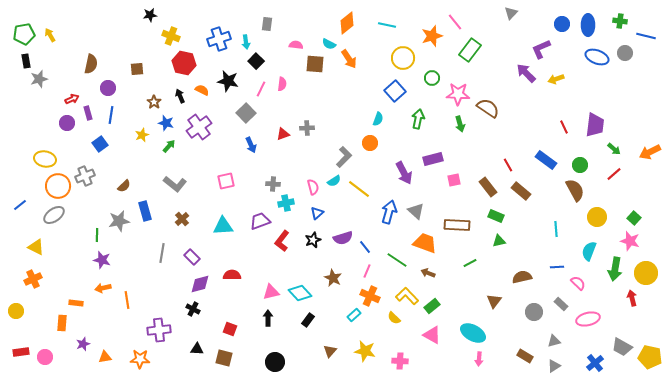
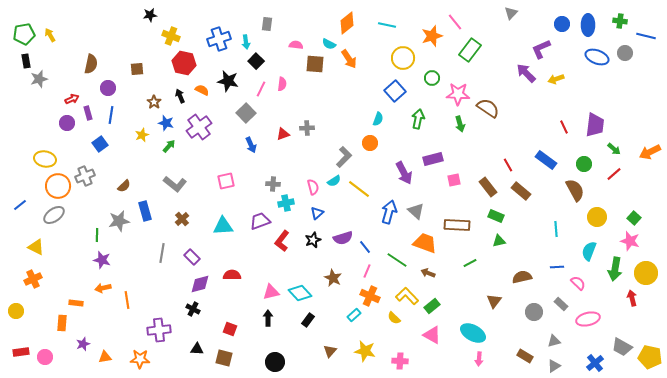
green circle at (580, 165): moved 4 px right, 1 px up
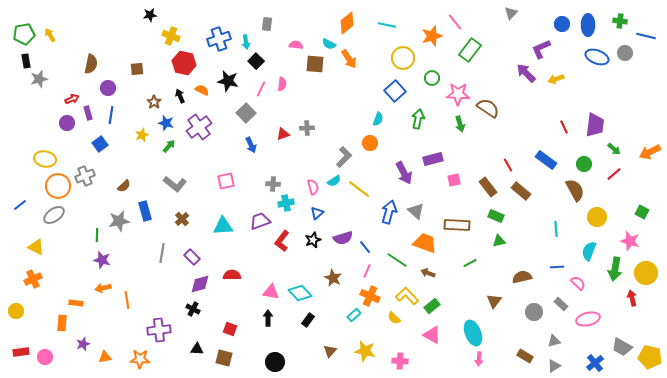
green square at (634, 218): moved 8 px right, 6 px up; rotated 16 degrees counterclockwise
pink triangle at (271, 292): rotated 24 degrees clockwise
cyan ellipse at (473, 333): rotated 40 degrees clockwise
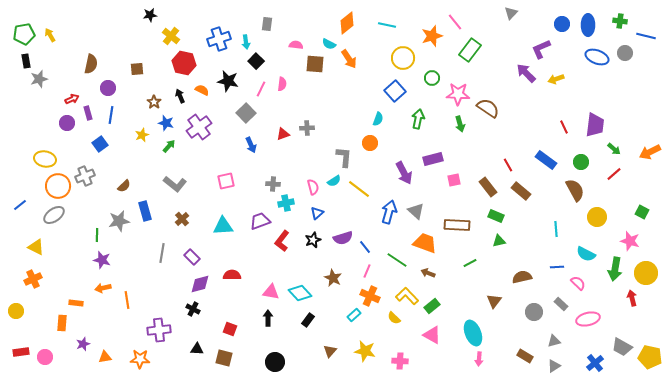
yellow cross at (171, 36): rotated 18 degrees clockwise
gray L-shape at (344, 157): rotated 40 degrees counterclockwise
green circle at (584, 164): moved 3 px left, 2 px up
cyan semicircle at (589, 251): moved 3 px left, 3 px down; rotated 84 degrees counterclockwise
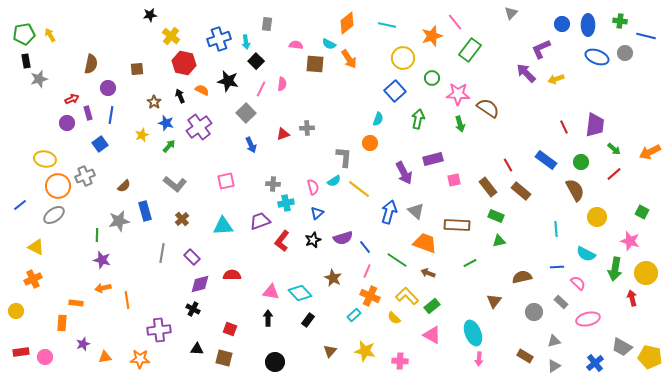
gray rectangle at (561, 304): moved 2 px up
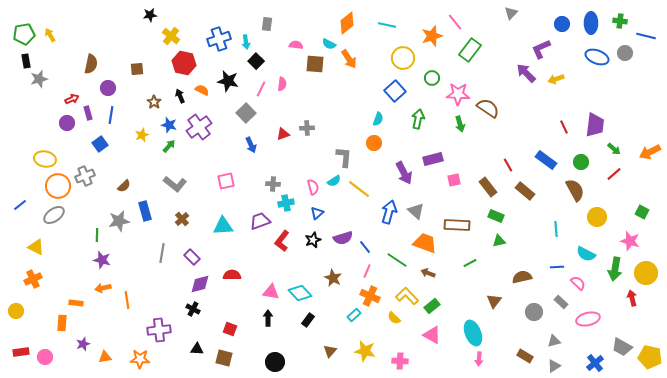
blue ellipse at (588, 25): moved 3 px right, 2 px up
blue star at (166, 123): moved 3 px right, 2 px down
orange circle at (370, 143): moved 4 px right
brown rectangle at (521, 191): moved 4 px right
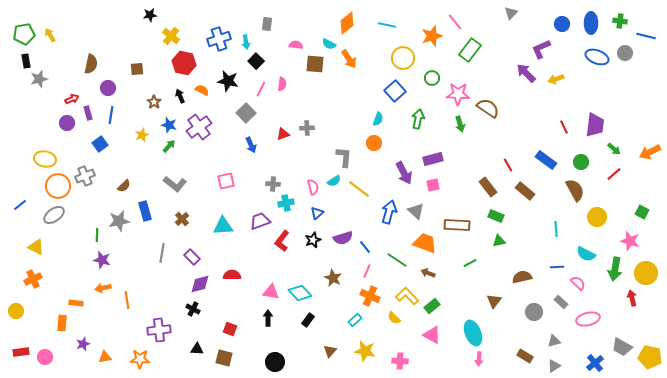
pink square at (454, 180): moved 21 px left, 5 px down
cyan rectangle at (354, 315): moved 1 px right, 5 px down
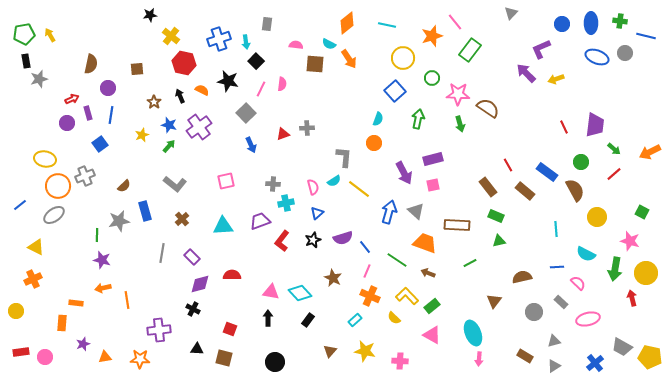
blue rectangle at (546, 160): moved 1 px right, 12 px down
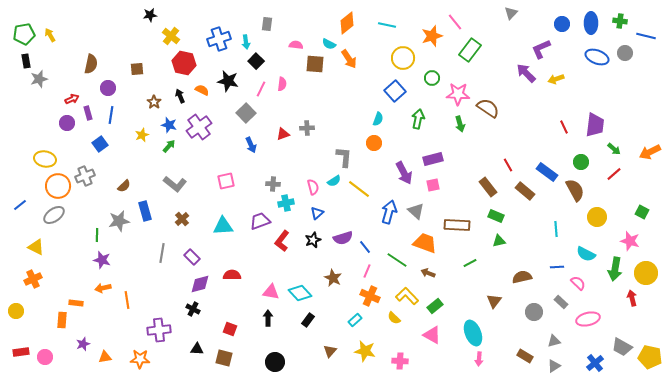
green rectangle at (432, 306): moved 3 px right
orange rectangle at (62, 323): moved 3 px up
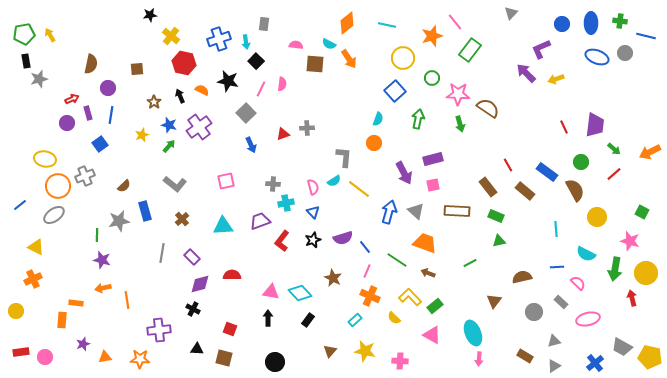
gray rectangle at (267, 24): moved 3 px left
blue triangle at (317, 213): moved 4 px left, 1 px up; rotated 32 degrees counterclockwise
brown rectangle at (457, 225): moved 14 px up
yellow L-shape at (407, 296): moved 3 px right, 1 px down
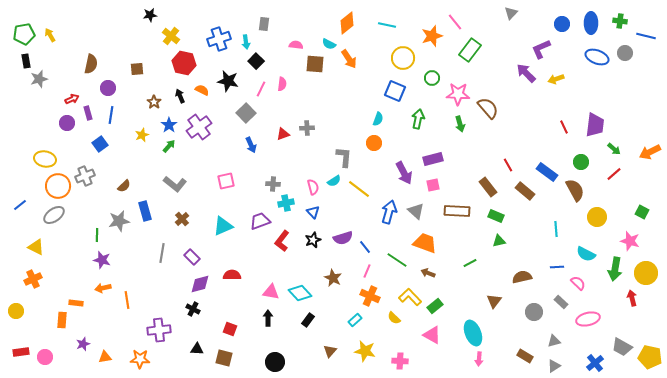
blue square at (395, 91): rotated 25 degrees counterclockwise
brown semicircle at (488, 108): rotated 15 degrees clockwise
blue star at (169, 125): rotated 21 degrees clockwise
cyan triangle at (223, 226): rotated 20 degrees counterclockwise
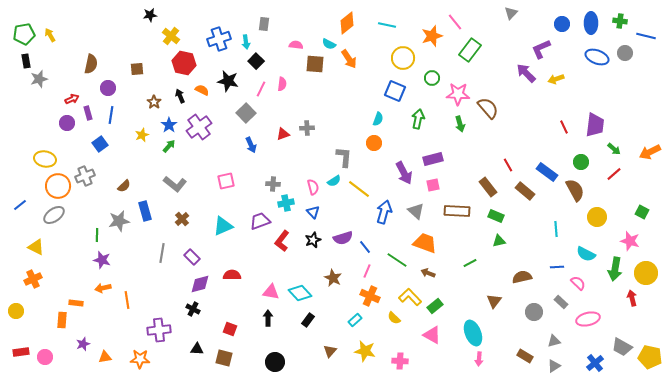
blue arrow at (389, 212): moved 5 px left
